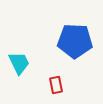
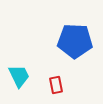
cyan trapezoid: moved 13 px down
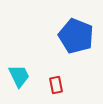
blue pentagon: moved 1 px right, 5 px up; rotated 20 degrees clockwise
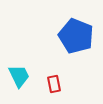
red rectangle: moved 2 px left, 1 px up
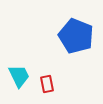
red rectangle: moved 7 px left
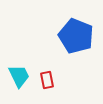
red rectangle: moved 4 px up
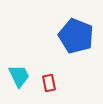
red rectangle: moved 2 px right, 3 px down
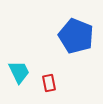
cyan trapezoid: moved 4 px up
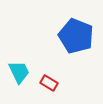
red rectangle: rotated 48 degrees counterclockwise
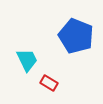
cyan trapezoid: moved 8 px right, 12 px up
